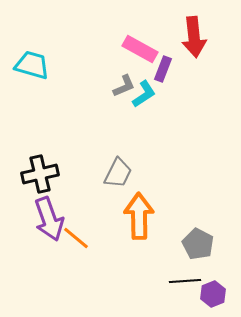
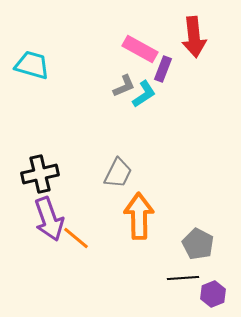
black line: moved 2 px left, 3 px up
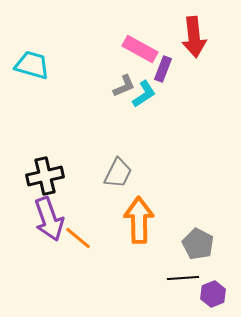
black cross: moved 5 px right, 2 px down
orange arrow: moved 4 px down
orange line: moved 2 px right
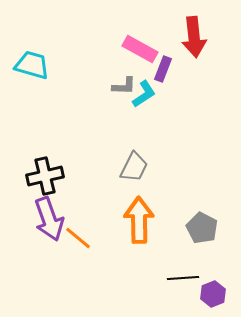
gray L-shape: rotated 25 degrees clockwise
gray trapezoid: moved 16 px right, 6 px up
gray pentagon: moved 4 px right, 16 px up
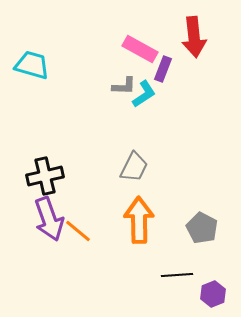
orange line: moved 7 px up
black line: moved 6 px left, 3 px up
